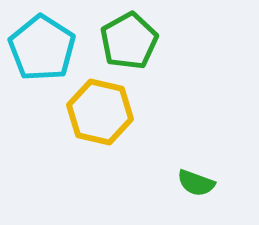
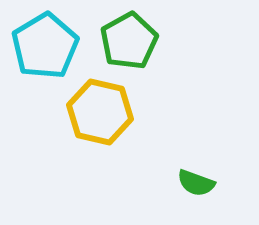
cyan pentagon: moved 3 px right, 2 px up; rotated 8 degrees clockwise
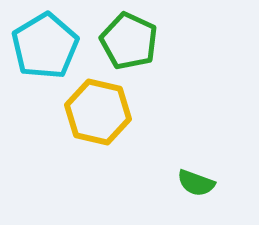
green pentagon: rotated 18 degrees counterclockwise
yellow hexagon: moved 2 px left
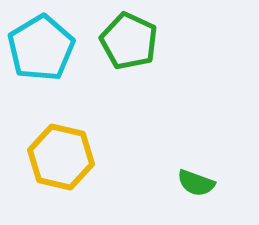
cyan pentagon: moved 4 px left, 2 px down
yellow hexagon: moved 37 px left, 45 px down
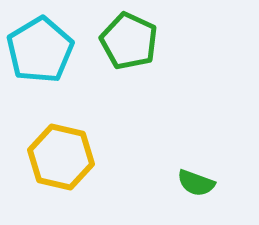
cyan pentagon: moved 1 px left, 2 px down
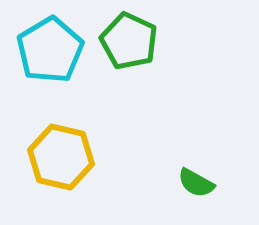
cyan pentagon: moved 10 px right
green semicircle: rotated 9 degrees clockwise
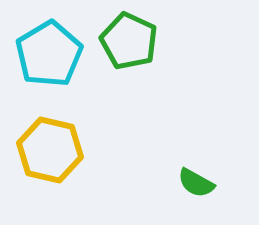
cyan pentagon: moved 1 px left, 4 px down
yellow hexagon: moved 11 px left, 7 px up
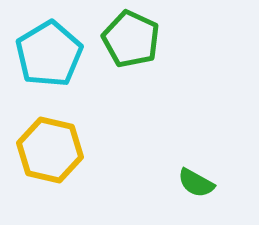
green pentagon: moved 2 px right, 2 px up
